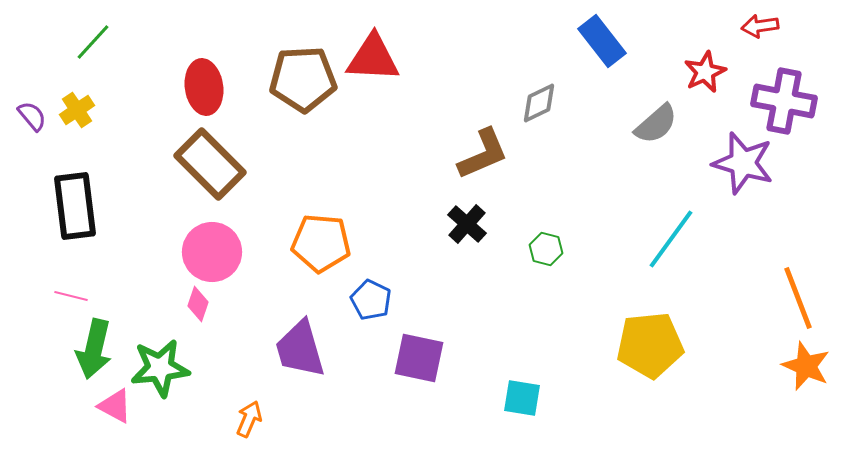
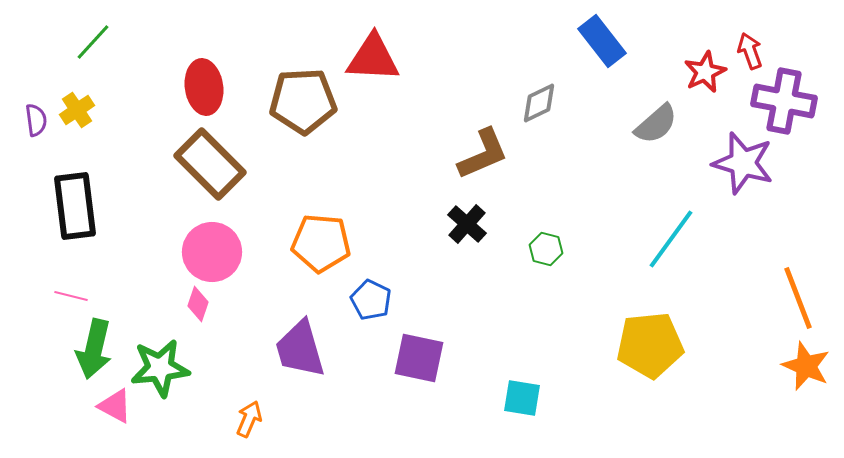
red arrow: moved 10 px left, 25 px down; rotated 78 degrees clockwise
brown pentagon: moved 22 px down
purple semicircle: moved 4 px right, 4 px down; rotated 32 degrees clockwise
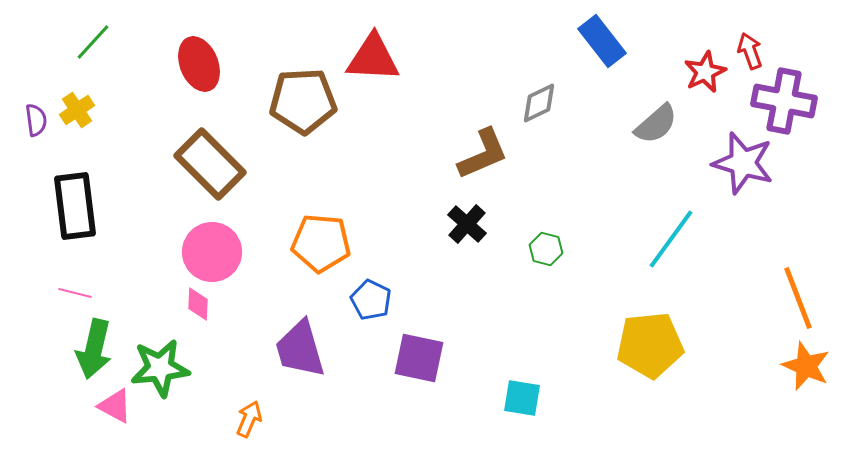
red ellipse: moved 5 px left, 23 px up; rotated 14 degrees counterclockwise
pink line: moved 4 px right, 3 px up
pink diamond: rotated 16 degrees counterclockwise
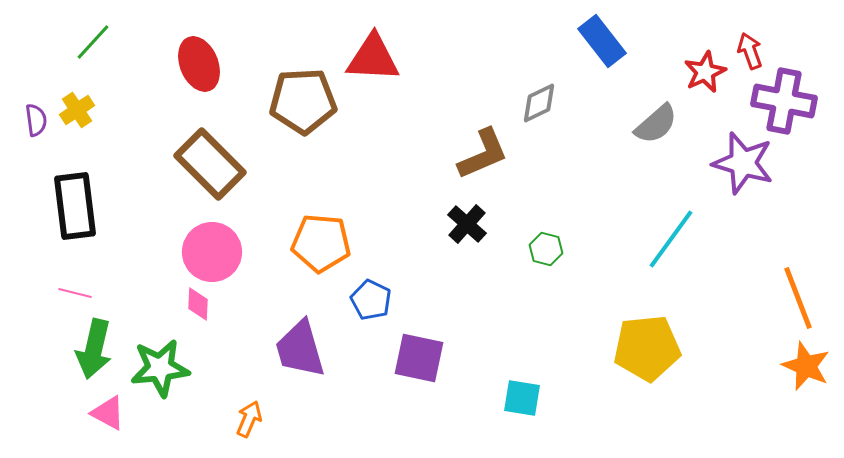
yellow pentagon: moved 3 px left, 3 px down
pink triangle: moved 7 px left, 7 px down
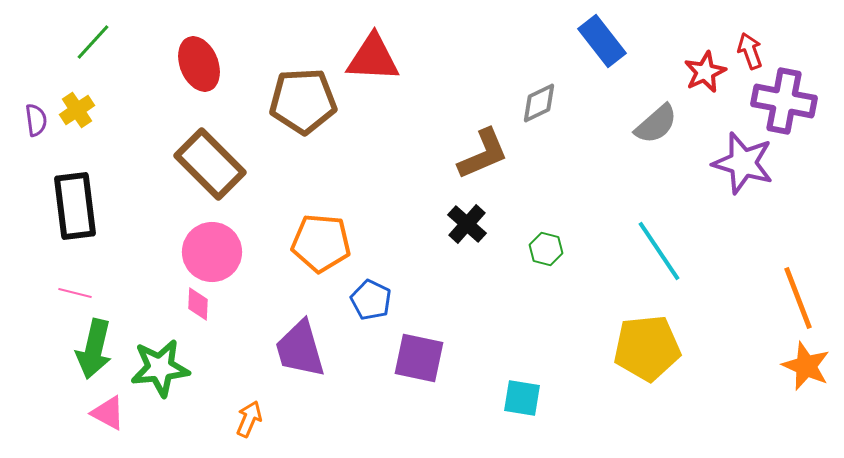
cyan line: moved 12 px left, 12 px down; rotated 70 degrees counterclockwise
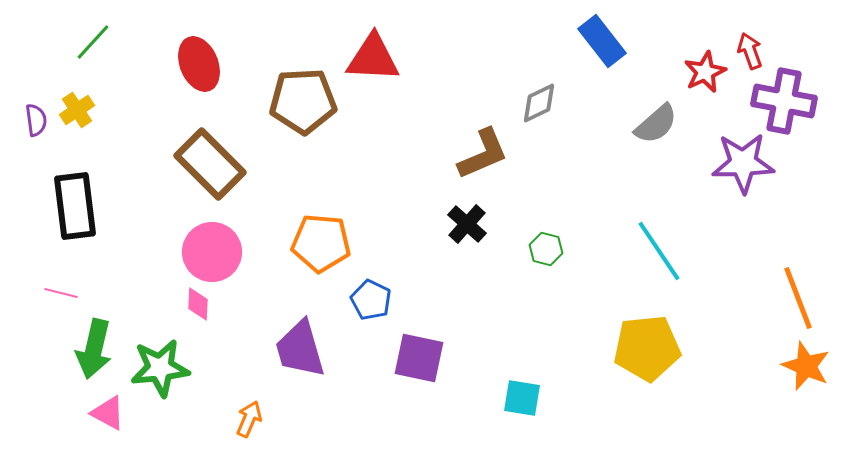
purple star: rotated 18 degrees counterclockwise
pink line: moved 14 px left
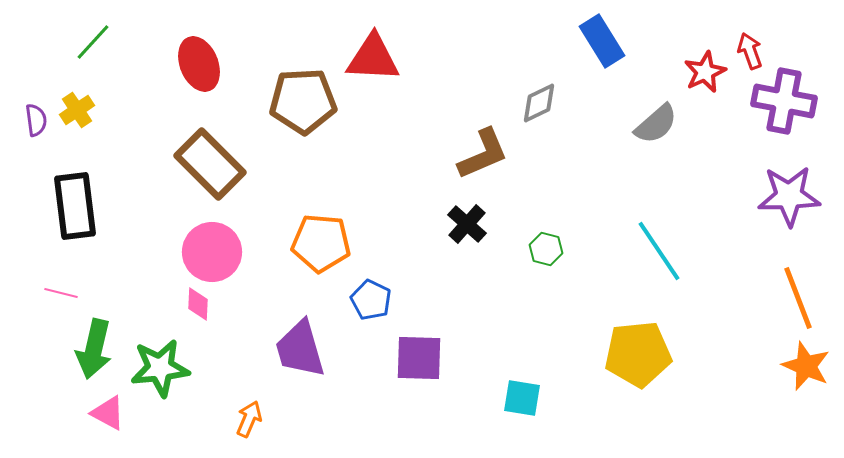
blue rectangle: rotated 6 degrees clockwise
purple star: moved 46 px right, 33 px down
yellow pentagon: moved 9 px left, 6 px down
purple square: rotated 10 degrees counterclockwise
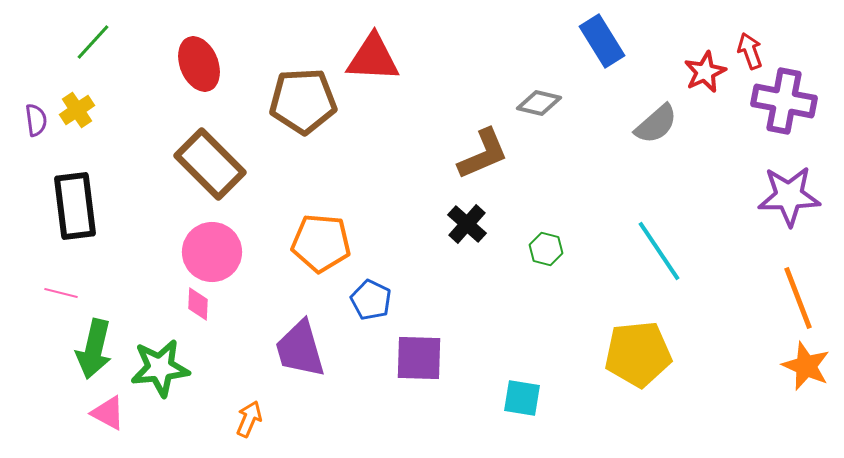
gray diamond: rotated 39 degrees clockwise
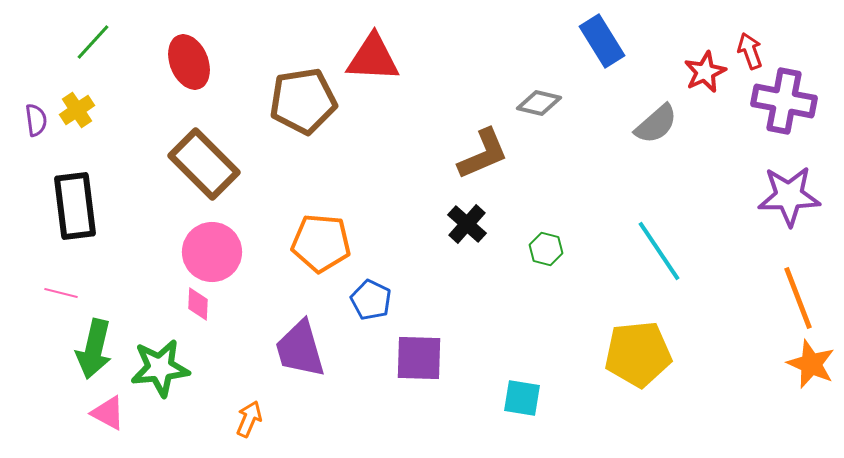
red ellipse: moved 10 px left, 2 px up
brown pentagon: rotated 6 degrees counterclockwise
brown rectangle: moved 6 px left
orange star: moved 5 px right, 2 px up
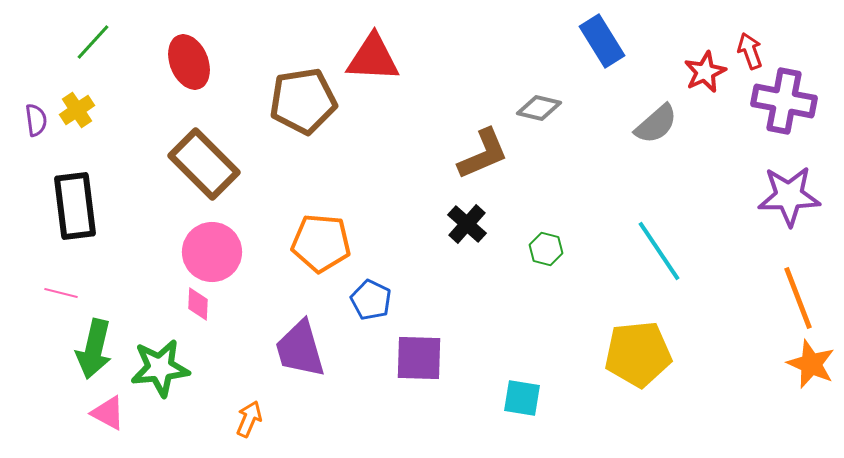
gray diamond: moved 5 px down
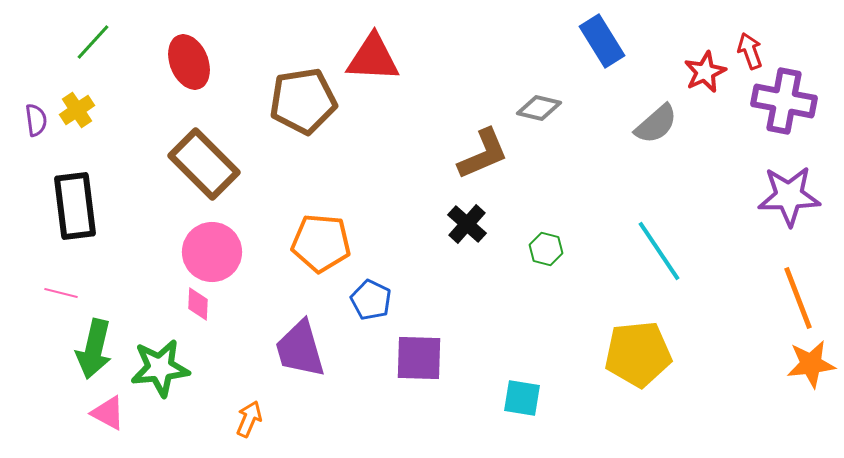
orange star: rotated 30 degrees counterclockwise
